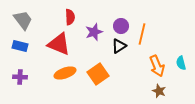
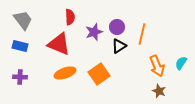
purple circle: moved 4 px left, 1 px down
cyan semicircle: rotated 48 degrees clockwise
orange square: moved 1 px right
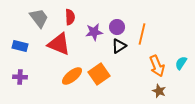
gray trapezoid: moved 16 px right, 2 px up
purple star: rotated 12 degrees clockwise
orange ellipse: moved 7 px right, 3 px down; rotated 20 degrees counterclockwise
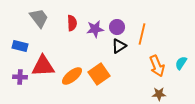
red semicircle: moved 2 px right, 6 px down
purple star: moved 1 px right, 3 px up
red triangle: moved 16 px left, 22 px down; rotated 25 degrees counterclockwise
brown star: moved 3 px down; rotated 24 degrees counterclockwise
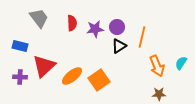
orange line: moved 3 px down
red triangle: moved 1 px right; rotated 40 degrees counterclockwise
orange square: moved 6 px down
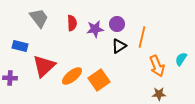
purple circle: moved 3 px up
cyan semicircle: moved 4 px up
purple cross: moved 10 px left, 1 px down
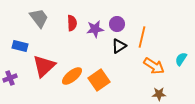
orange arrow: moved 3 px left; rotated 35 degrees counterclockwise
purple cross: rotated 24 degrees counterclockwise
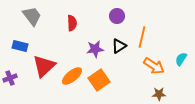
gray trapezoid: moved 7 px left, 2 px up
purple circle: moved 8 px up
purple star: moved 20 px down
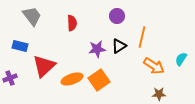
purple star: moved 2 px right
orange ellipse: moved 3 px down; rotated 20 degrees clockwise
